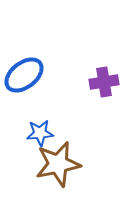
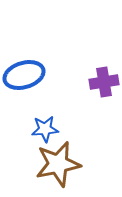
blue ellipse: rotated 21 degrees clockwise
blue star: moved 5 px right, 4 px up
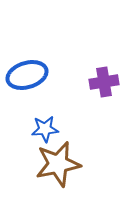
blue ellipse: moved 3 px right
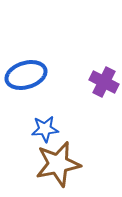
blue ellipse: moved 1 px left
purple cross: rotated 36 degrees clockwise
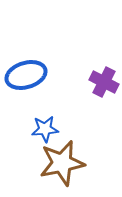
brown star: moved 4 px right, 1 px up
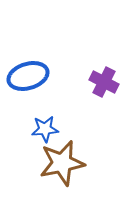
blue ellipse: moved 2 px right, 1 px down
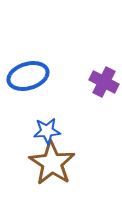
blue star: moved 2 px right, 2 px down
brown star: moved 10 px left; rotated 27 degrees counterclockwise
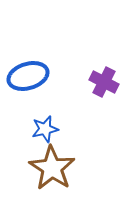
blue star: moved 2 px left, 2 px up; rotated 8 degrees counterclockwise
brown star: moved 5 px down
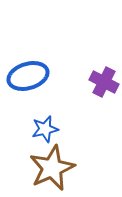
brown star: rotated 15 degrees clockwise
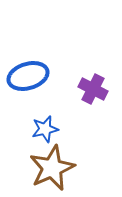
purple cross: moved 11 px left, 7 px down
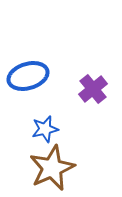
purple cross: rotated 24 degrees clockwise
